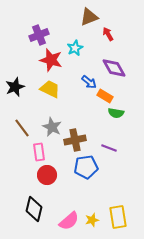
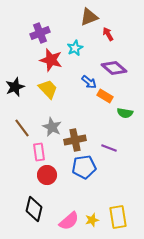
purple cross: moved 1 px right, 2 px up
purple diamond: rotated 20 degrees counterclockwise
yellow trapezoid: moved 2 px left; rotated 20 degrees clockwise
green semicircle: moved 9 px right
blue pentagon: moved 2 px left
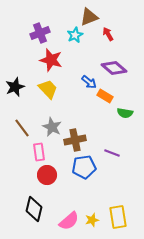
cyan star: moved 13 px up
purple line: moved 3 px right, 5 px down
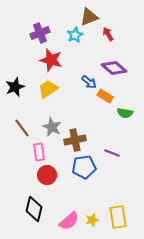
yellow trapezoid: rotated 80 degrees counterclockwise
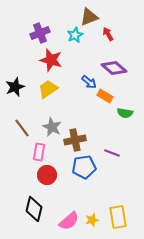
pink rectangle: rotated 18 degrees clockwise
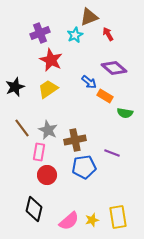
red star: rotated 10 degrees clockwise
gray star: moved 4 px left, 3 px down
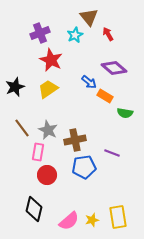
brown triangle: rotated 48 degrees counterclockwise
pink rectangle: moved 1 px left
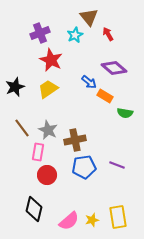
purple line: moved 5 px right, 12 px down
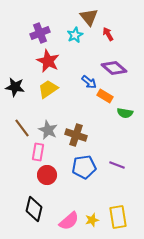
red star: moved 3 px left, 1 px down
black star: rotated 30 degrees clockwise
brown cross: moved 1 px right, 5 px up; rotated 30 degrees clockwise
